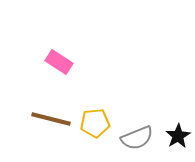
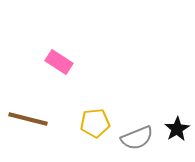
brown line: moved 23 px left
black star: moved 1 px left, 7 px up
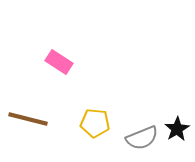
yellow pentagon: rotated 12 degrees clockwise
gray semicircle: moved 5 px right
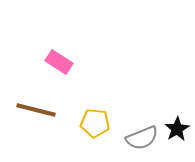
brown line: moved 8 px right, 9 px up
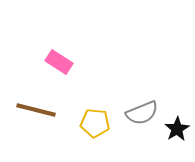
gray semicircle: moved 25 px up
